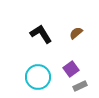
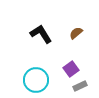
cyan circle: moved 2 px left, 3 px down
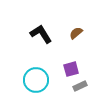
purple square: rotated 21 degrees clockwise
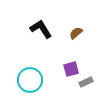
black L-shape: moved 5 px up
cyan circle: moved 6 px left
gray rectangle: moved 6 px right, 4 px up
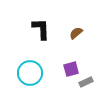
black L-shape: rotated 30 degrees clockwise
cyan circle: moved 7 px up
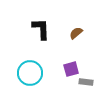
gray rectangle: rotated 32 degrees clockwise
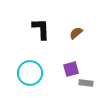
gray rectangle: moved 1 px down
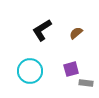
black L-shape: moved 1 px right, 1 px down; rotated 120 degrees counterclockwise
cyan circle: moved 2 px up
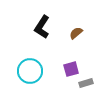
black L-shape: moved 3 px up; rotated 25 degrees counterclockwise
gray rectangle: rotated 24 degrees counterclockwise
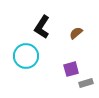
cyan circle: moved 4 px left, 15 px up
